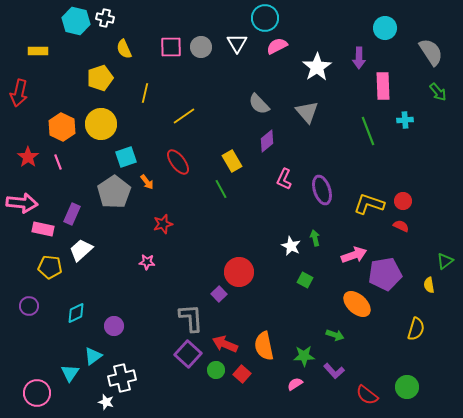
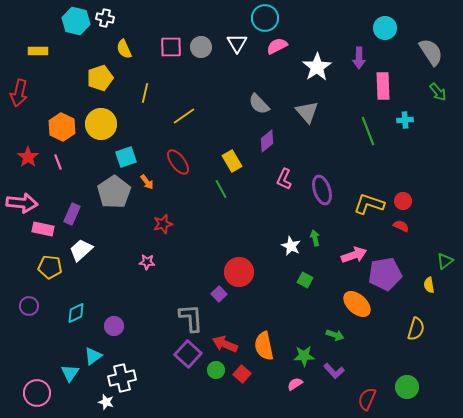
red semicircle at (367, 395): moved 4 px down; rotated 75 degrees clockwise
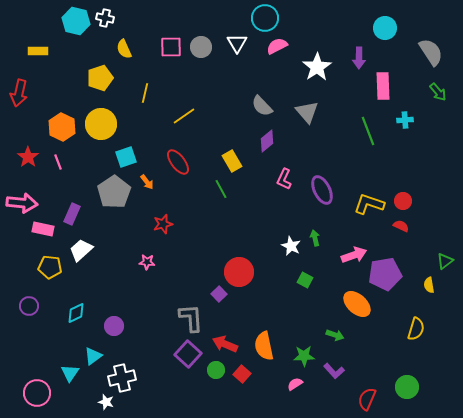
gray semicircle at (259, 104): moved 3 px right, 2 px down
purple ellipse at (322, 190): rotated 8 degrees counterclockwise
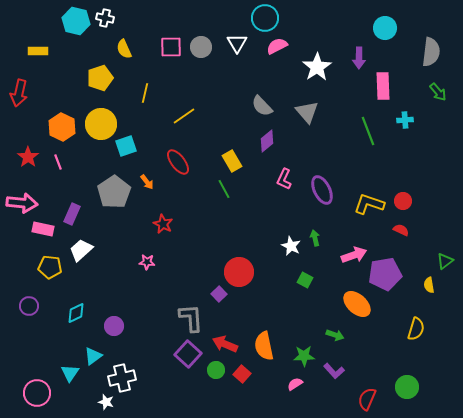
gray semicircle at (431, 52): rotated 40 degrees clockwise
cyan square at (126, 157): moved 11 px up
green line at (221, 189): moved 3 px right
red star at (163, 224): rotated 30 degrees counterclockwise
red semicircle at (401, 226): moved 4 px down
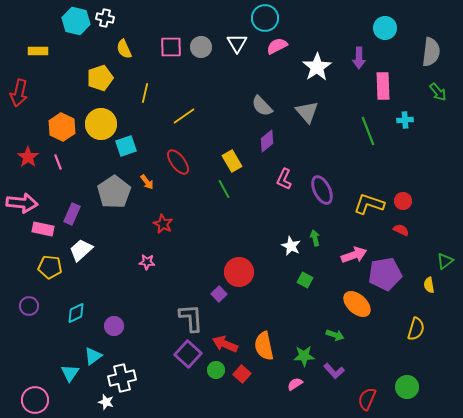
pink circle at (37, 393): moved 2 px left, 7 px down
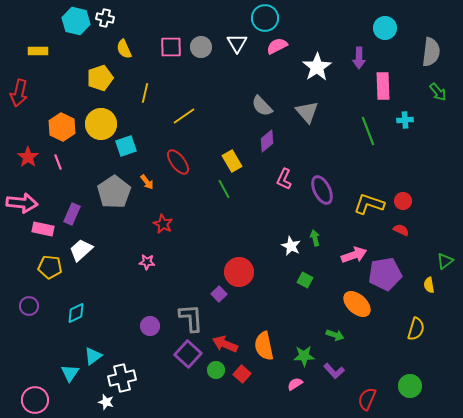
purple circle at (114, 326): moved 36 px right
green circle at (407, 387): moved 3 px right, 1 px up
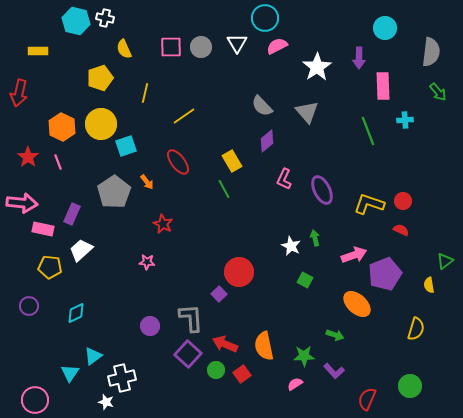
purple pentagon at (385, 274): rotated 12 degrees counterclockwise
red square at (242, 374): rotated 12 degrees clockwise
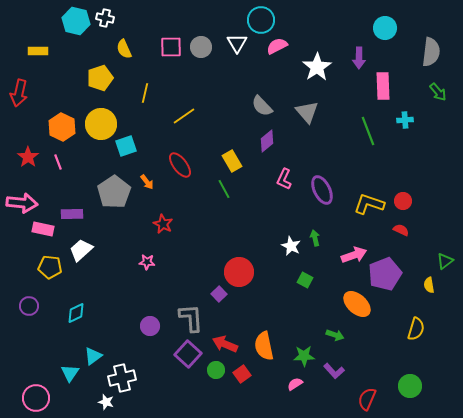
cyan circle at (265, 18): moved 4 px left, 2 px down
red ellipse at (178, 162): moved 2 px right, 3 px down
purple rectangle at (72, 214): rotated 65 degrees clockwise
pink circle at (35, 400): moved 1 px right, 2 px up
